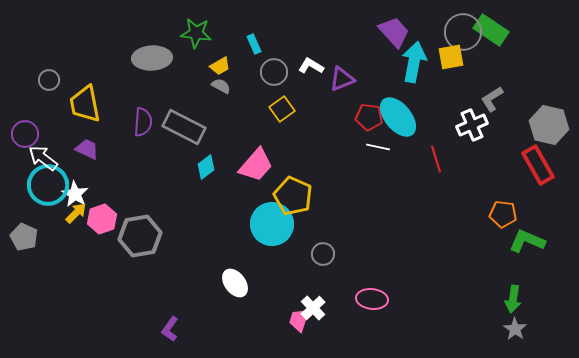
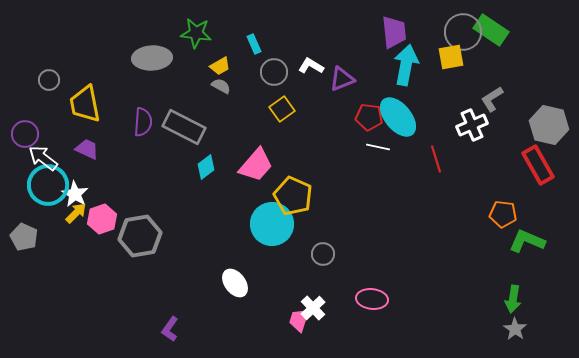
purple trapezoid at (394, 32): rotated 36 degrees clockwise
cyan arrow at (414, 62): moved 8 px left, 3 px down
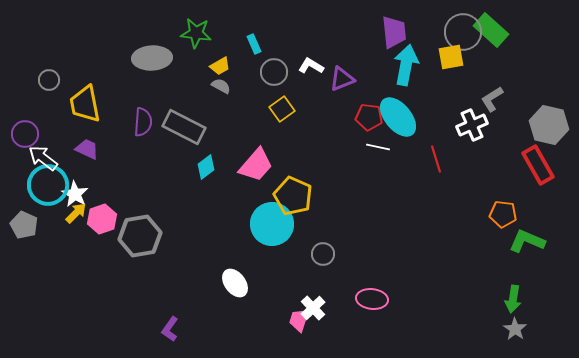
green rectangle at (491, 30): rotated 8 degrees clockwise
gray pentagon at (24, 237): moved 12 px up
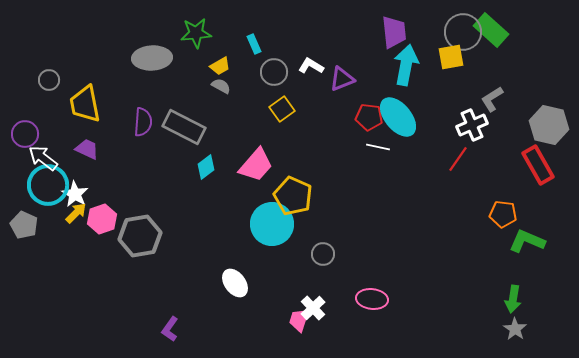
green star at (196, 33): rotated 12 degrees counterclockwise
red line at (436, 159): moved 22 px right; rotated 52 degrees clockwise
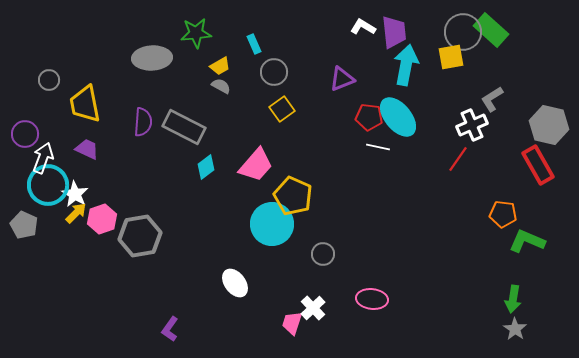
white L-shape at (311, 66): moved 52 px right, 39 px up
white arrow at (43, 158): rotated 72 degrees clockwise
pink trapezoid at (299, 320): moved 7 px left, 3 px down
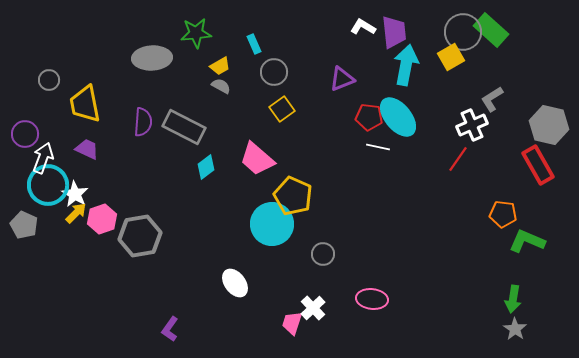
yellow square at (451, 57): rotated 20 degrees counterclockwise
pink trapezoid at (256, 165): moved 1 px right, 6 px up; rotated 90 degrees clockwise
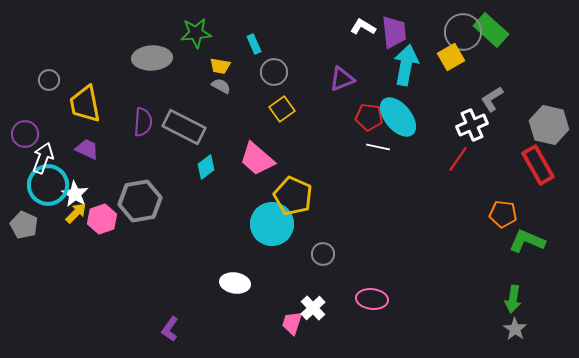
yellow trapezoid at (220, 66): rotated 40 degrees clockwise
gray hexagon at (140, 236): moved 35 px up
white ellipse at (235, 283): rotated 44 degrees counterclockwise
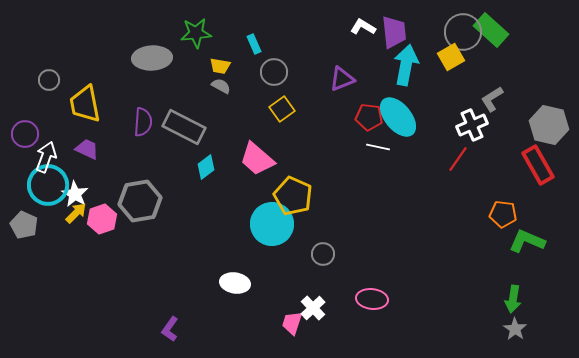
white arrow at (43, 158): moved 3 px right, 1 px up
